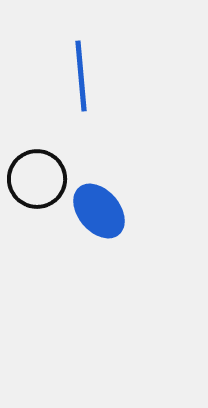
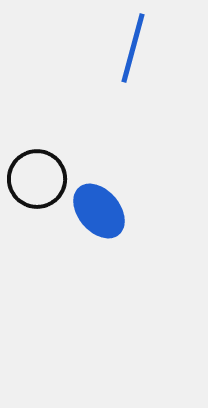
blue line: moved 52 px right, 28 px up; rotated 20 degrees clockwise
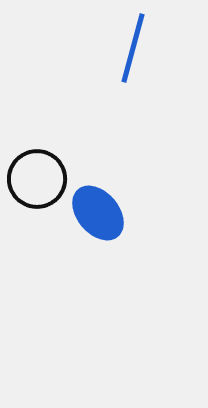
blue ellipse: moved 1 px left, 2 px down
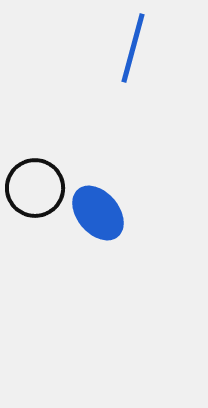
black circle: moved 2 px left, 9 px down
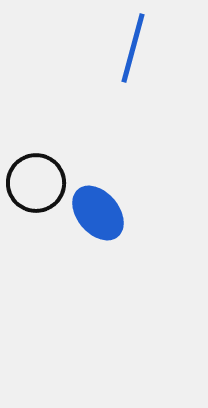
black circle: moved 1 px right, 5 px up
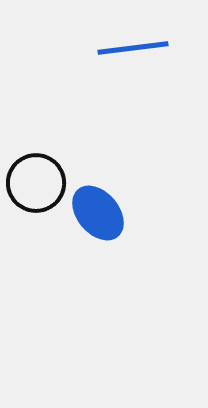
blue line: rotated 68 degrees clockwise
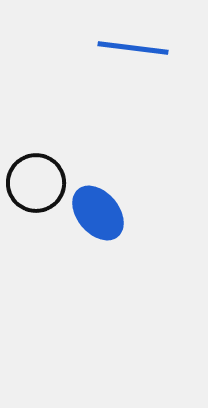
blue line: rotated 14 degrees clockwise
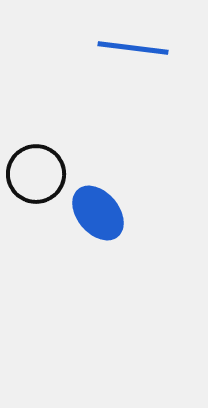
black circle: moved 9 px up
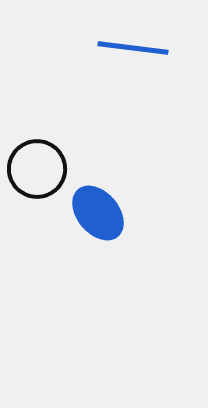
black circle: moved 1 px right, 5 px up
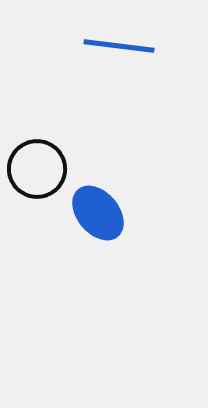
blue line: moved 14 px left, 2 px up
